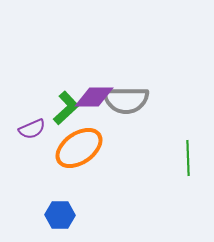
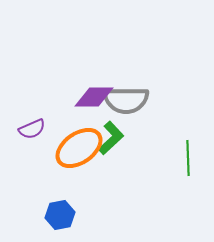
green L-shape: moved 45 px right, 30 px down
blue hexagon: rotated 12 degrees counterclockwise
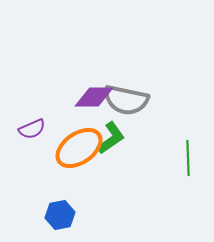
gray semicircle: rotated 12 degrees clockwise
green L-shape: rotated 8 degrees clockwise
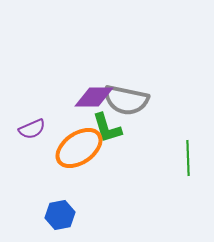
green L-shape: moved 4 px left, 10 px up; rotated 108 degrees clockwise
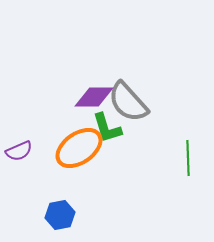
gray semicircle: moved 2 px right, 2 px down; rotated 36 degrees clockwise
purple semicircle: moved 13 px left, 22 px down
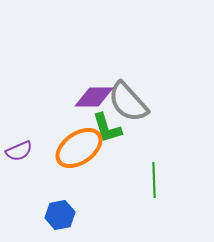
green line: moved 34 px left, 22 px down
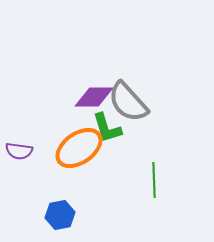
purple semicircle: rotated 32 degrees clockwise
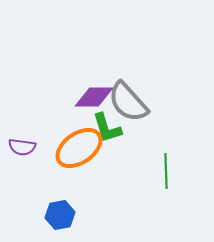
purple semicircle: moved 3 px right, 4 px up
green line: moved 12 px right, 9 px up
